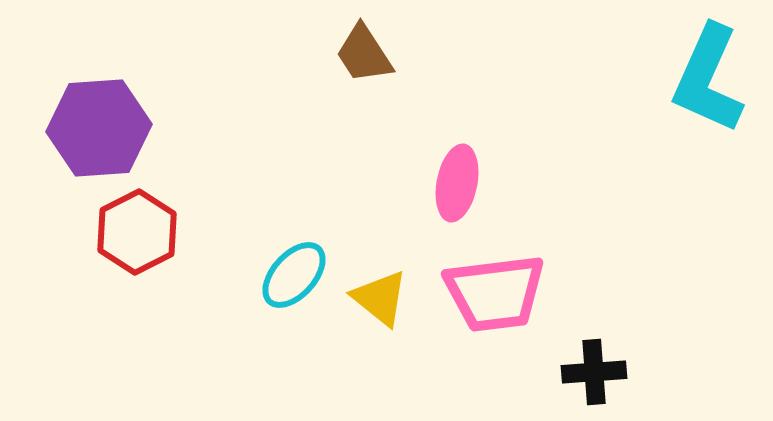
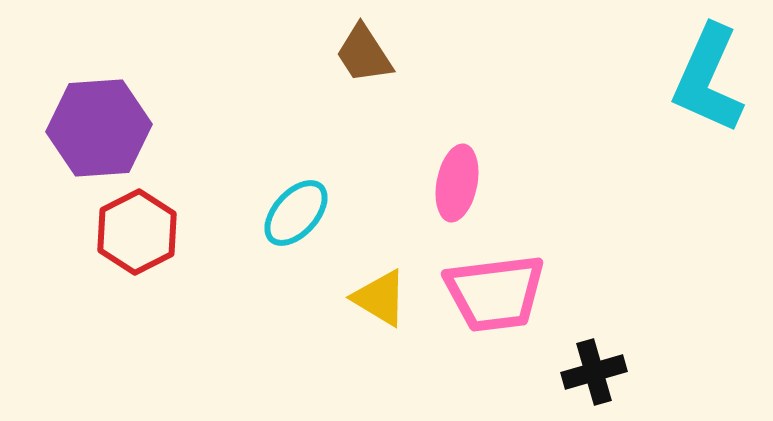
cyan ellipse: moved 2 px right, 62 px up
yellow triangle: rotated 8 degrees counterclockwise
black cross: rotated 12 degrees counterclockwise
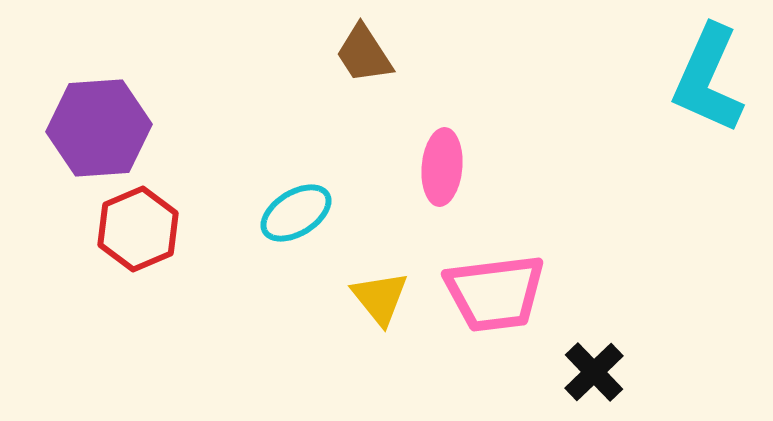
pink ellipse: moved 15 px left, 16 px up; rotated 6 degrees counterclockwise
cyan ellipse: rotated 16 degrees clockwise
red hexagon: moved 1 px right, 3 px up; rotated 4 degrees clockwise
yellow triangle: rotated 20 degrees clockwise
black cross: rotated 28 degrees counterclockwise
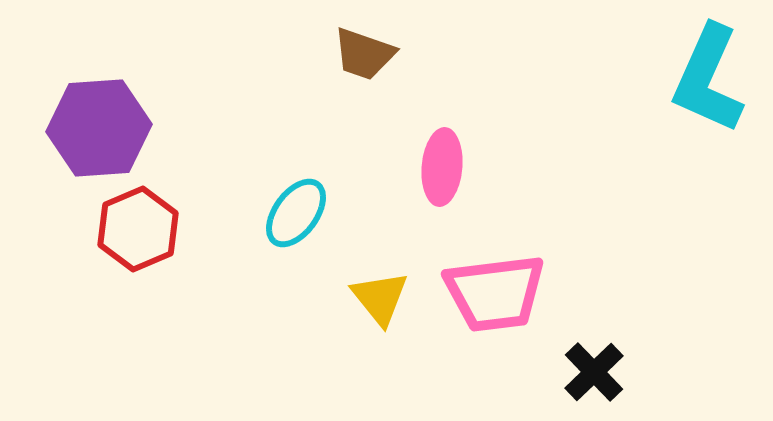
brown trapezoid: rotated 38 degrees counterclockwise
cyan ellipse: rotated 22 degrees counterclockwise
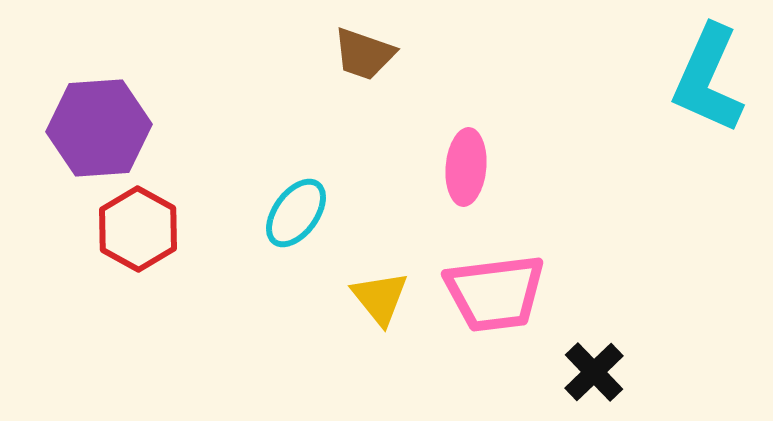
pink ellipse: moved 24 px right
red hexagon: rotated 8 degrees counterclockwise
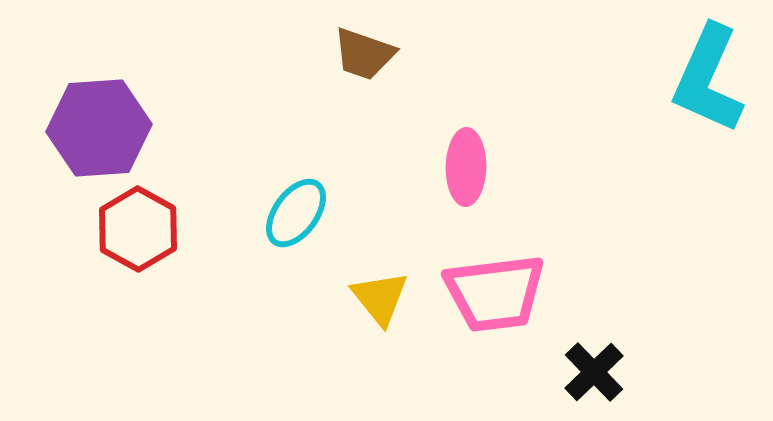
pink ellipse: rotated 4 degrees counterclockwise
